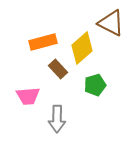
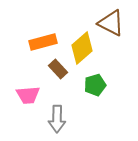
pink trapezoid: moved 1 px up
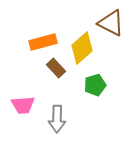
brown rectangle: moved 2 px left, 1 px up
pink trapezoid: moved 5 px left, 10 px down
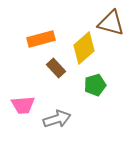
brown triangle: rotated 12 degrees counterclockwise
orange rectangle: moved 2 px left, 3 px up
yellow diamond: moved 2 px right
gray arrow: rotated 108 degrees counterclockwise
